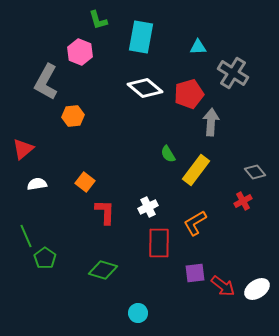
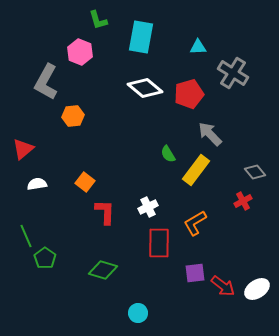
gray arrow: moved 1 px left, 12 px down; rotated 48 degrees counterclockwise
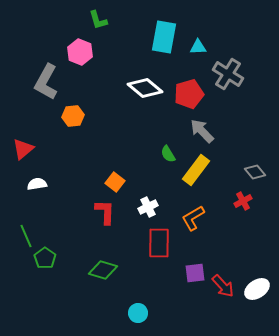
cyan rectangle: moved 23 px right
gray cross: moved 5 px left, 1 px down
gray arrow: moved 8 px left, 3 px up
orange square: moved 30 px right
orange L-shape: moved 2 px left, 5 px up
red arrow: rotated 10 degrees clockwise
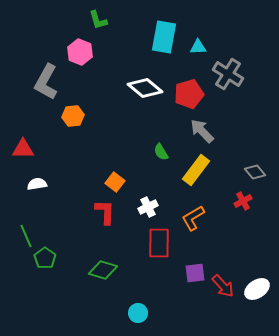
red triangle: rotated 40 degrees clockwise
green semicircle: moved 7 px left, 2 px up
